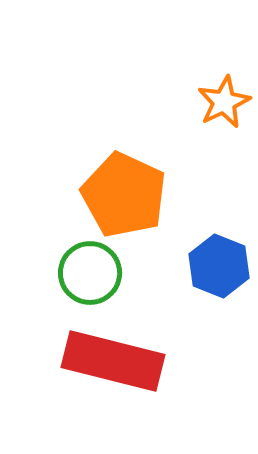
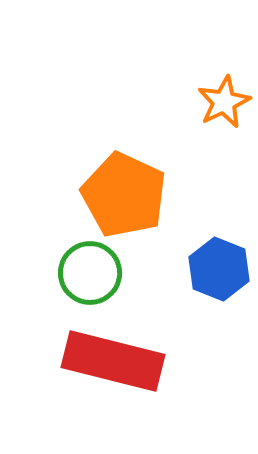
blue hexagon: moved 3 px down
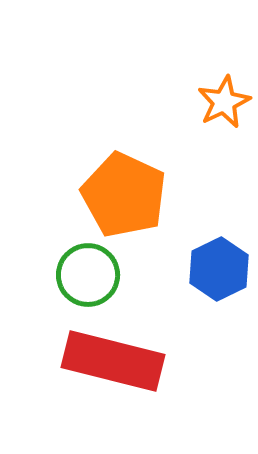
blue hexagon: rotated 12 degrees clockwise
green circle: moved 2 px left, 2 px down
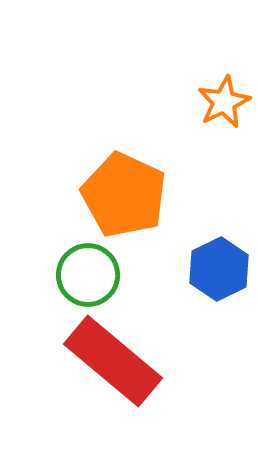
red rectangle: rotated 26 degrees clockwise
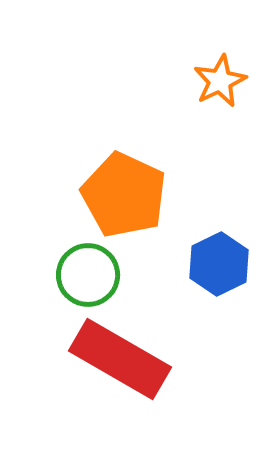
orange star: moved 4 px left, 21 px up
blue hexagon: moved 5 px up
red rectangle: moved 7 px right, 2 px up; rotated 10 degrees counterclockwise
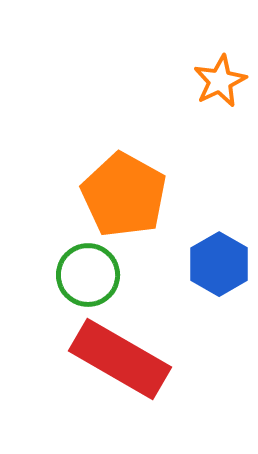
orange pentagon: rotated 4 degrees clockwise
blue hexagon: rotated 4 degrees counterclockwise
